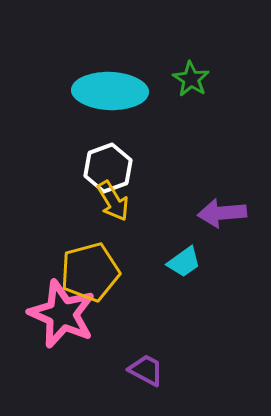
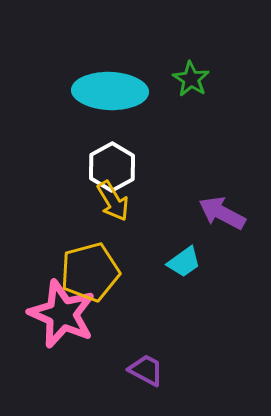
white hexagon: moved 4 px right, 1 px up; rotated 9 degrees counterclockwise
purple arrow: rotated 33 degrees clockwise
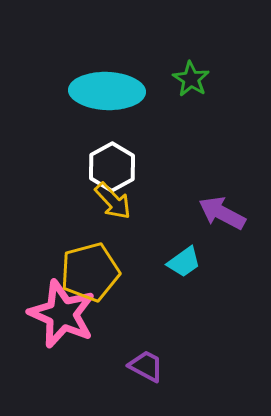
cyan ellipse: moved 3 px left
yellow arrow: rotated 12 degrees counterclockwise
purple trapezoid: moved 4 px up
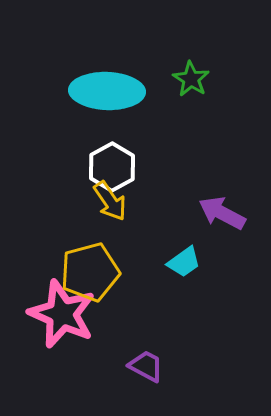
yellow arrow: moved 3 px left; rotated 9 degrees clockwise
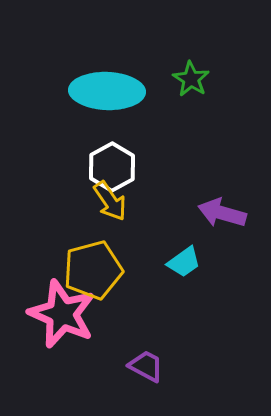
purple arrow: rotated 12 degrees counterclockwise
yellow pentagon: moved 3 px right, 2 px up
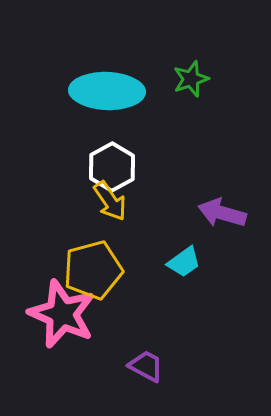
green star: rotated 21 degrees clockwise
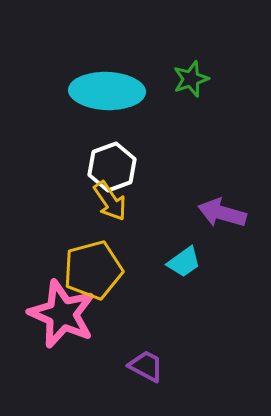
white hexagon: rotated 9 degrees clockwise
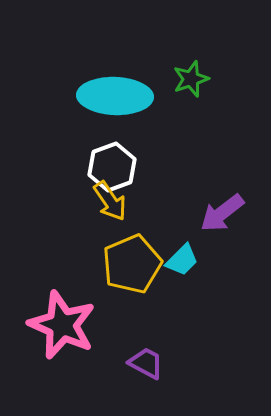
cyan ellipse: moved 8 px right, 5 px down
purple arrow: rotated 54 degrees counterclockwise
cyan trapezoid: moved 2 px left, 2 px up; rotated 9 degrees counterclockwise
yellow pentagon: moved 39 px right, 6 px up; rotated 8 degrees counterclockwise
pink star: moved 11 px down
purple trapezoid: moved 3 px up
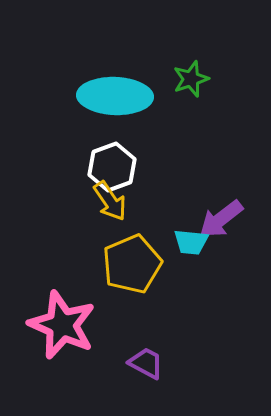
purple arrow: moved 1 px left, 6 px down
cyan trapezoid: moved 9 px right, 18 px up; rotated 51 degrees clockwise
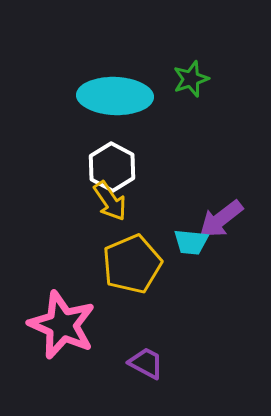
white hexagon: rotated 12 degrees counterclockwise
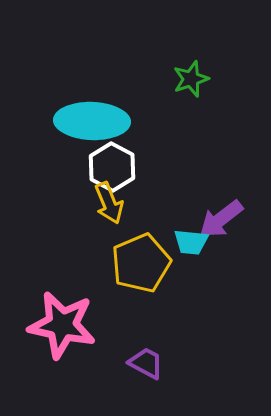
cyan ellipse: moved 23 px left, 25 px down
yellow arrow: moved 1 px left, 2 px down; rotated 12 degrees clockwise
yellow pentagon: moved 9 px right, 1 px up
pink star: rotated 12 degrees counterclockwise
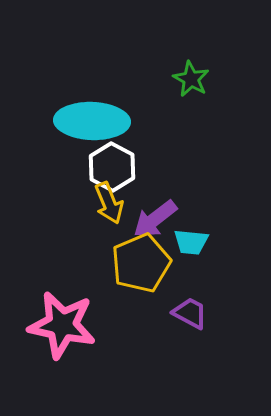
green star: rotated 24 degrees counterclockwise
purple arrow: moved 66 px left
purple trapezoid: moved 44 px right, 50 px up
